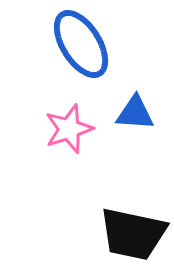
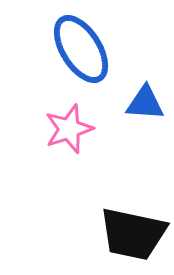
blue ellipse: moved 5 px down
blue triangle: moved 10 px right, 10 px up
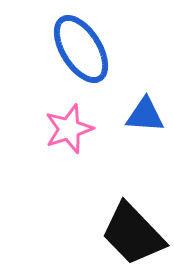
blue triangle: moved 12 px down
black trapezoid: rotated 34 degrees clockwise
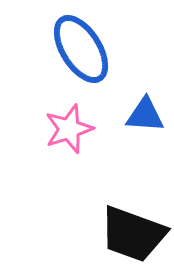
black trapezoid: rotated 26 degrees counterclockwise
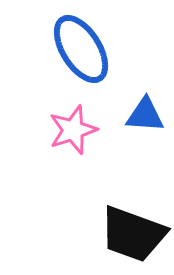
pink star: moved 4 px right, 1 px down
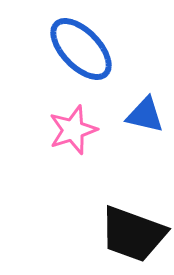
blue ellipse: rotated 12 degrees counterclockwise
blue triangle: rotated 9 degrees clockwise
